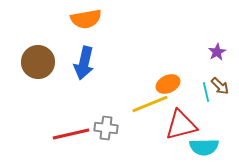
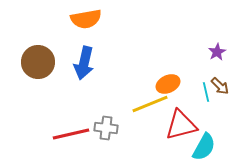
cyan semicircle: rotated 60 degrees counterclockwise
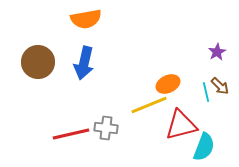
yellow line: moved 1 px left, 1 px down
cyan semicircle: rotated 8 degrees counterclockwise
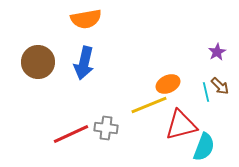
red line: rotated 12 degrees counterclockwise
